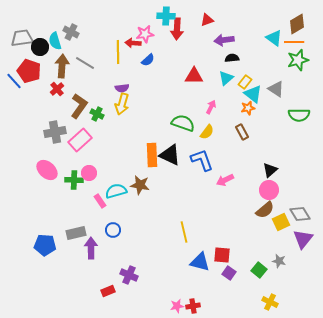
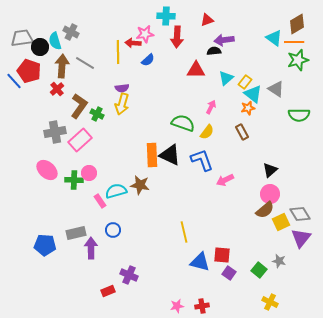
red arrow at (177, 29): moved 8 px down
black semicircle at (232, 58): moved 18 px left, 7 px up
red triangle at (194, 76): moved 2 px right, 6 px up
pink circle at (269, 190): moved 1 px right, 4 px down
purple triangle at (303, 239): moved 2 px left, 1 px up
red cross at (193, 306): moved 9 px right
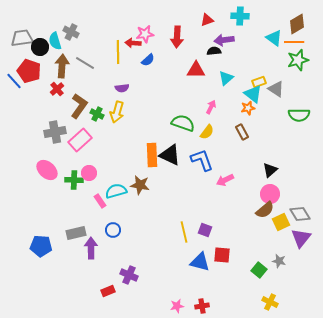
cyan cross at (166, 16): moved 74 px right
yellow rectangle at (245, 82): moved 14 px right; rotated 32 degrees clockwise
yellow arrow at (122, 104): moved 5 px left, 8 px down
blue pentagon at (45, 245): moved 4 px left, 1 px down
purple square at (229, 273): moved 24 px left, 43 px up; rotated 16 degrees counterclockwise
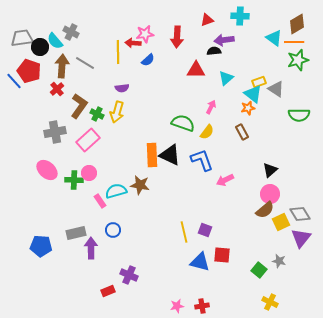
cyan semicircle at (55, 41): rotated 24 degrees counterclockwise
pink rectangle at (80, 140): moved 8 px right
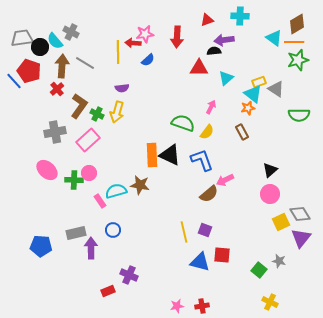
red triangle at (196, 70): moved 3 px right, 2 px up
brown semicircle at (265, 210): moved 56 px left, 16 px up
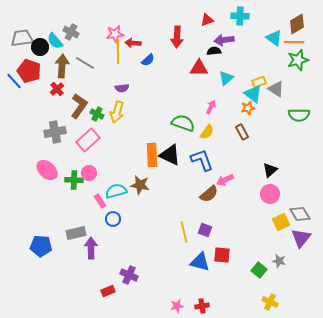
pink star at (145, 34): moved 30 px left
blue circle at (113, 230): moved 11 px up
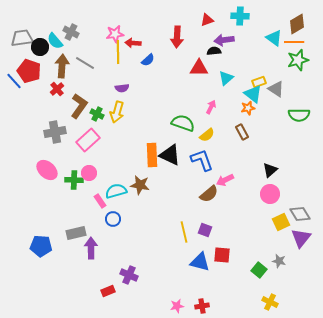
yellow semicircle at (207, 132): moved 3 px down; rotated 14 degrees clockwise
